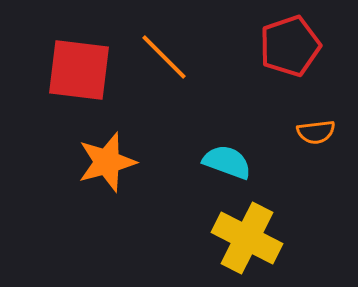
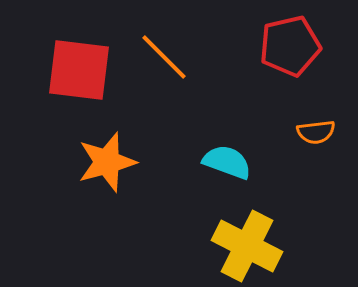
red pentagon: rotated 6 degrees clockwise
yellow cross: moved 8 px down
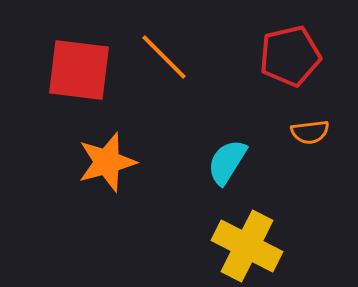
red pentagon: moved 10 px down
orange semicircle: moved 6 px left
cyan semicircle: rotated 78 degrees counterclockwise
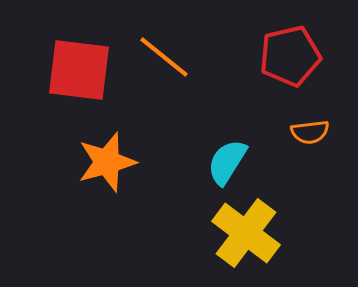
orange line: rotated 6 degrees counterclockwise
yellow cross: moved 1 px left, 13 px up; rotated 10 degrees clockwise
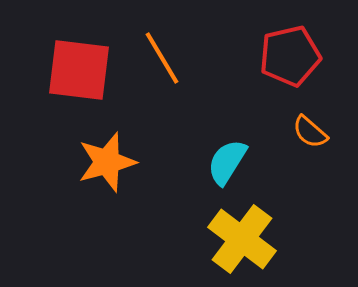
orange line: moved 2 px left, 1 px down; rotated 20 degrees clockwise
orange semicircle: rotated 48 degrees clockwise
yellow cross: moved 4 px left, 6 px down
